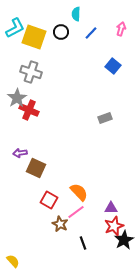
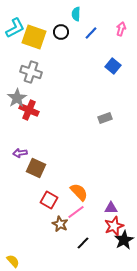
black line: rotated 64 degrees clockwise
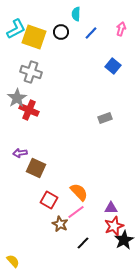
cyan L-shape: moved 1 px right, 1 px down
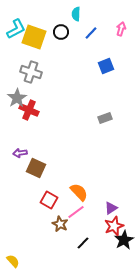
blue square: moved 7 px left; rotated 28 degrees clockwise
purple triangle: rotated 32 degrees counterclockwise
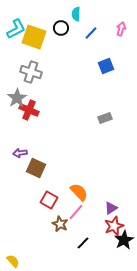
black circle: moved 4 px up
pink line: rotated 12 degrees counterclockwise
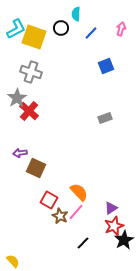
red cross: moved 1 px down; rotated 18 degrees clockwise
brown star: moved 8 px up
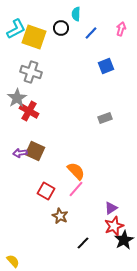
red cross: rotated 12 degrees counterclockwise
brown square: moved 1 px left, 17 px up
orange semicircle: moved 3 px left, 21 px up
red square: moved 3 px left, 9 px up
pink line: moved 23 px up
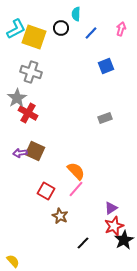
red cross: moved 1 px left, 2 px down
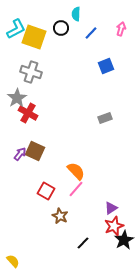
purple arrow: moved 1 px down; rotated 136 degrees clockwise
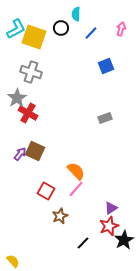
brown star: rotated 21 degrees clockwise
red star: moved 5 px left
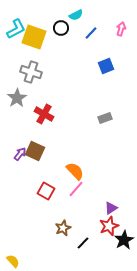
cyan semicircle: moved 1 px down; rotated 120 degrees counterclockwise
red cross: moved 16 px right, 1 px down
orange semicircle: moved 1 px left
brown star: moved 3 px right, 12 px down
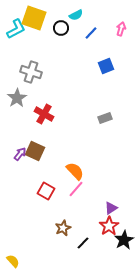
yellow square: moved 19 px up
red star: rotated 12 degrees counterclockwise
